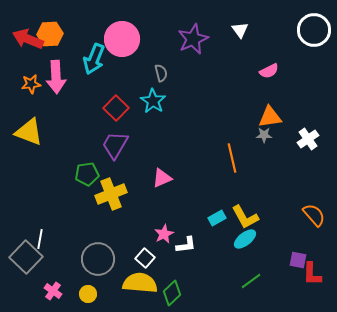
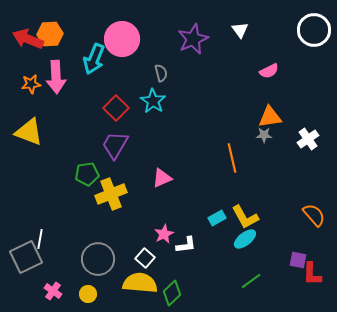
gray square: rotated 20 degrees clockwise
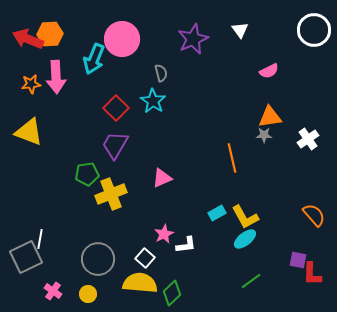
cyan rectangle: moved 5 px up
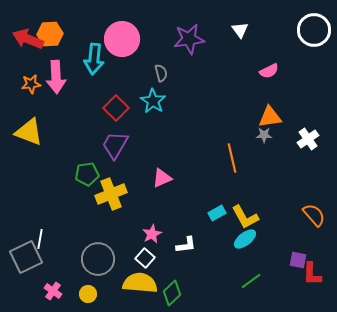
purple star: moved 4 px left; rotated 16 degrees clockwise
cyan arrow: rotated 16 degrees counterclockwise
pink star: moved 12 px left
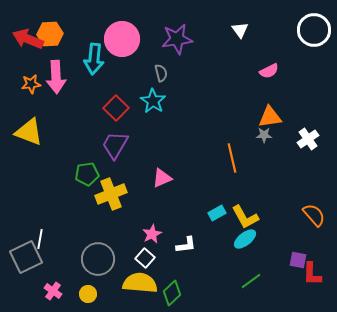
purple star: moved 12 px left
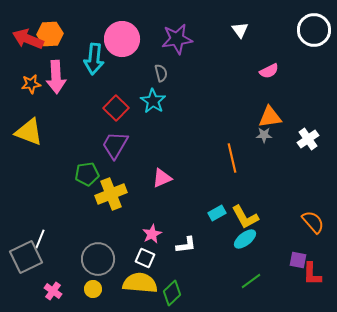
orange semicircle: moved 1 px left, 7 px down
white line: rotated 12 degrees clockwise
white square: rotated 18 degrees counterclockwise
yellow circle: moved 5 px right, 5 px up
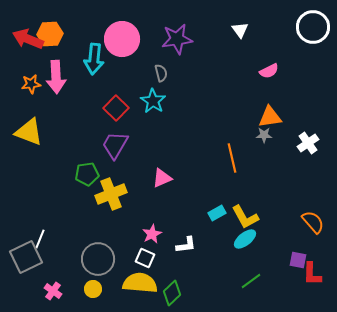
white circle: moved 1 px left, 3 px up
white cross: moved 4 px down
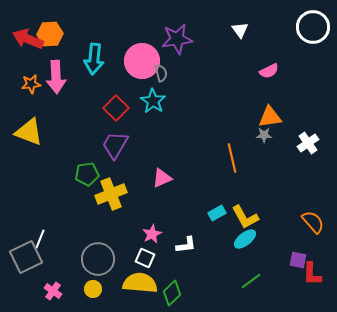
pink circle: moved 20 px right, 22 px down
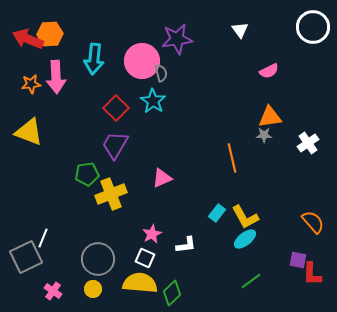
cyan rectangle: rotated 24 degrees counterclockwise
white line: moved 3 px right, 1 px up
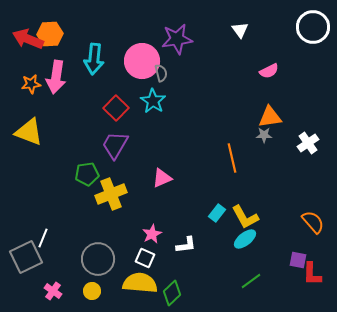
pink arrow: rotated 12 degrees clockwise
yellow circle: moved 1 px left, 2 px down
